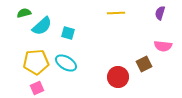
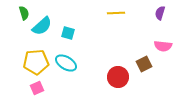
green semicircle: rotated 88 degrees clockwise
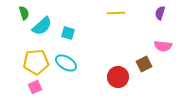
pink square: moved 2 px left, 1 px up
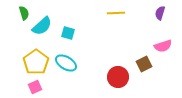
pink semicircle: rotated 24 degrees counterclockwise
yellow pentagon: rotated 30 degrees counterclockwise
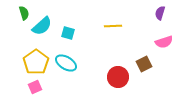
yellow line: moved 3 px left, 13 px down
pink semicircle: moved 1 px right, 4 px up
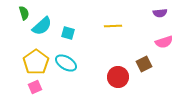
purple semicircle: rotated 112 degrees counterclockwise
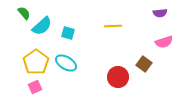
green semicircle: rotated 24 degrees counterclockwise
brown square: rotated 28 degrees counterclockwise
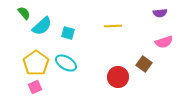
yellow pentagon: moved 1 px down
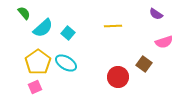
purple semicircle: moved 4 px left, 1 px down; rotated 40 degrees clockwise
cyan semicircle: moved 1 px right, 2 px down
cyan square: rotated 24 degrees clockwise
yellow pentagon: moved 2 px right, 1 px up
